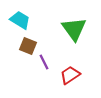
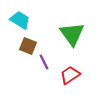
green triangle: moved 2 px left, 5 px down
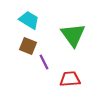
cyan trapezoid: moved 9 px right
green triangle: moved 1 px right, 1 px down
red trapezoid: moved 4 px down; rotated 30 degrees clockwise
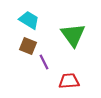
red trapezoid: moved 1 px left, 2 px down
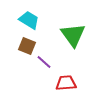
brown square: moved 1 px left
purple line: rotated 21 degrees counterclockwise
red trapezoid: moved 3 px left, 2 px down
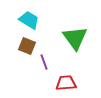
green triangle: moved 2 px right, 3 px down
purple line: rotated 28 degrees clockwise
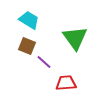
purple line: rotated 28 degrees counterclockwise
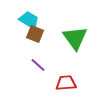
brown square: moved 8 px right, 12 px up
purple line: moved 6 px left, 3 px down
